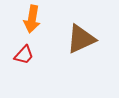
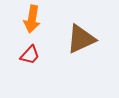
red trapezoid: moved 6 px right
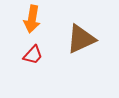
red trapezoid: moved 3 px right
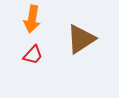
brown triangle: rotated 8 degrees counterclockwise
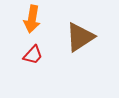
brown triangle: moved 1 px left, 2 px up
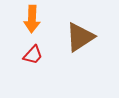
orange arrow: rotated 8 degrees counterclockwise
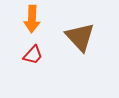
brown triangle: rotated 40 degrees counterclockwise
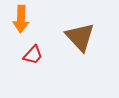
orange arrow: moved 11 px left
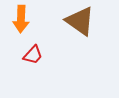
brown triangle: moved 16 px up; rotated 12 degrees counterclockwise
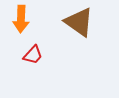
brown triangle: moved 1 px left, 1 px down
